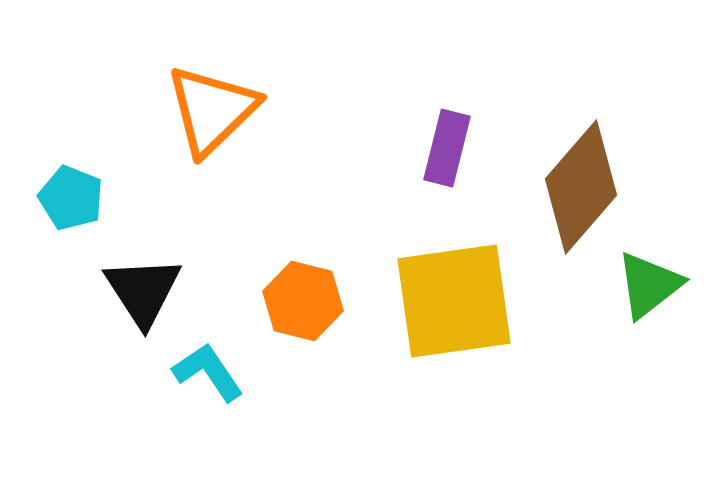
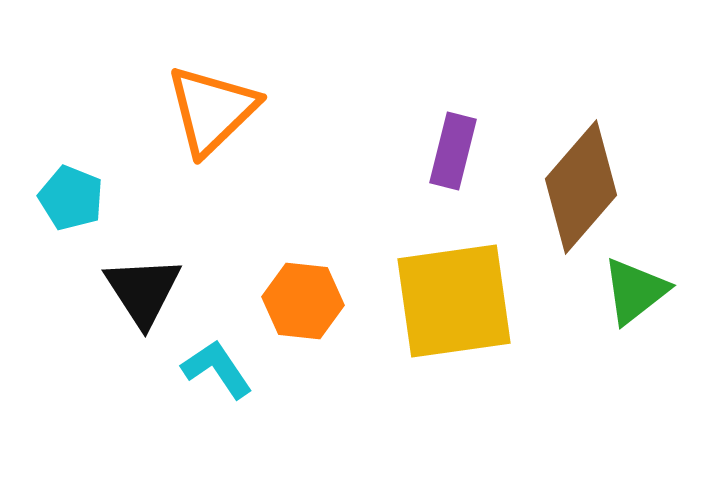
purple rectangle: moved 6 px right, 3 px down
green triangle: moved 14 px left, 6 px down
orange hexagon: rotated 8 degrees counterclockwise
cyan L-shape: moved 9 px right, 3 px up
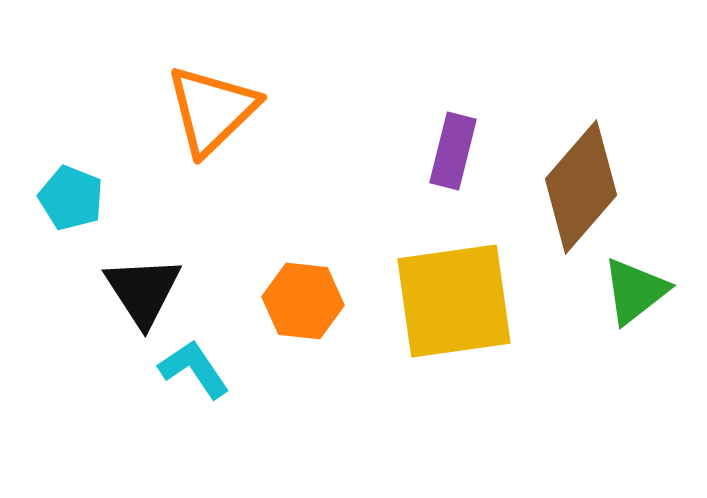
cyan L-shape: moved 23 px left
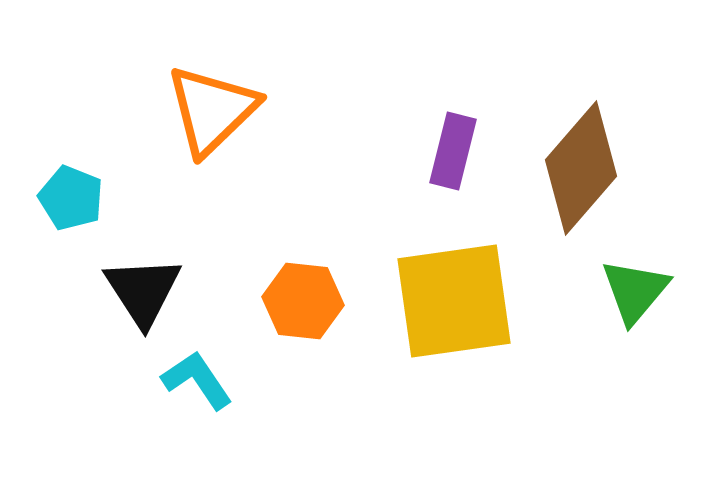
brown diamond: moved 19 px up
green triangle: rotated 12 degrees counterclockwise
cyan L-shape: moved 3 px right, 11 px down
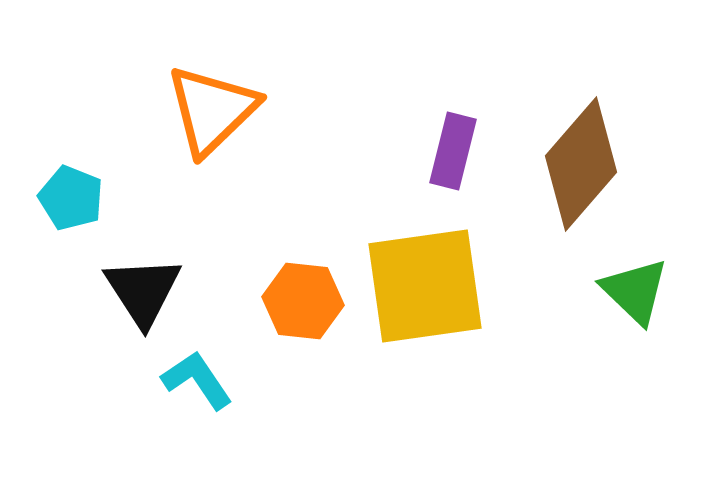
brown diamond: moved 4 px up
green triangle: rotated 26 degrees counterclockwise
yellow square: moved 29 px left, 15 px up
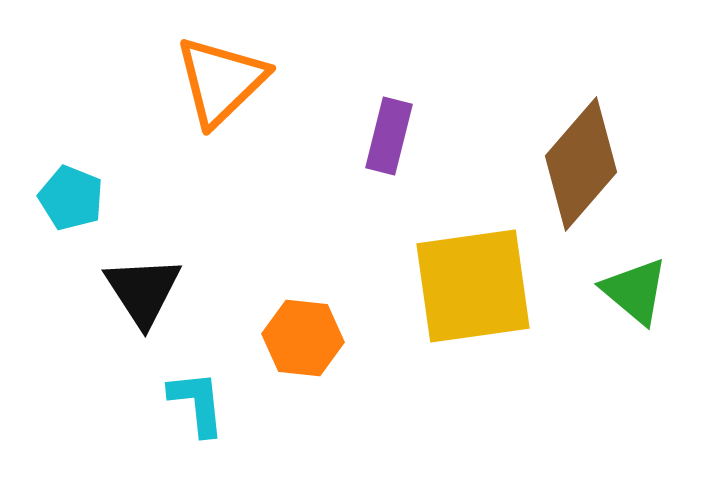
orange triangle: moved 9 px right, 29 px up
purple rectangle: moved 64 px left, 15 px up
yellow square: moved 48 px right
green triangle: rotated 4 degrees counterclockwise
orange hexagon: moved 37 px down
cyan L-shape: moved 23 px down; rotated 28 degrees clockwise
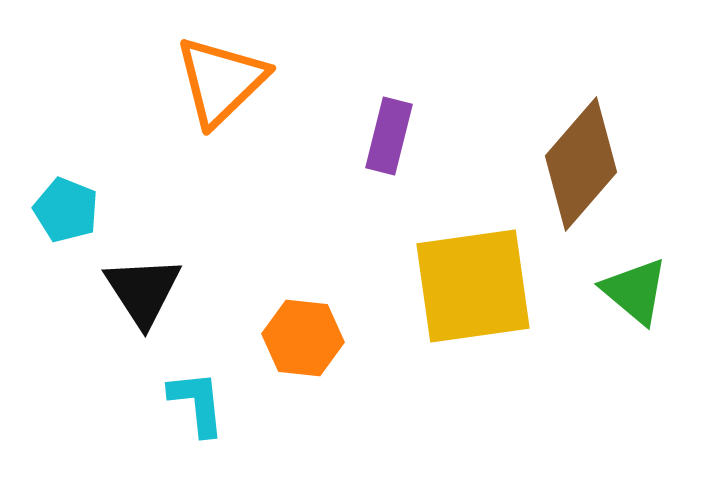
cyan pentagon: moved 5 px left, 12 px down
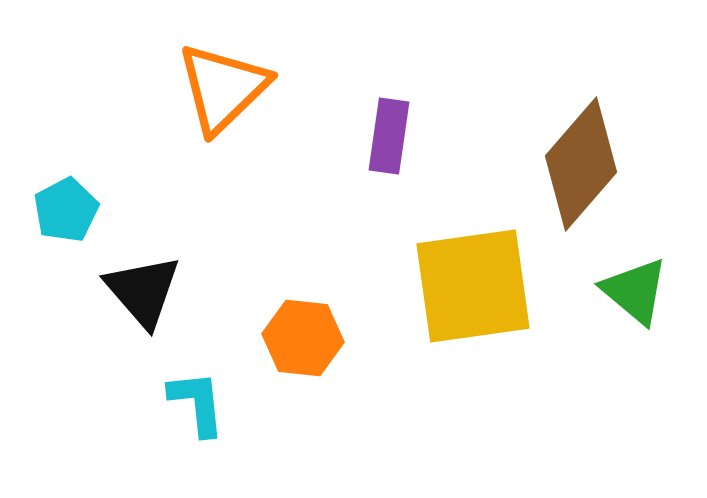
orange triangle: moved 2 px right, 7 px down
purple rectangle: rotated 6 degrees counterclockwise
cyan pentagon: rotated 22 degrees clockwise
black triangle: rotated 8 degrees counterclockwise
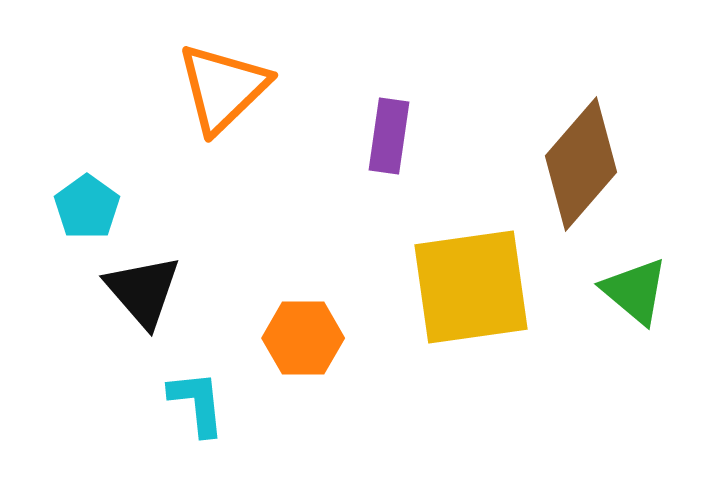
cyan pentagon: moved 21 px right, 3 px up; rotated 8 degrees counterclockwise
yellow square: moved 2 px left, 1 px down
orange hexagon: rotated 6 degrees counterclockwise
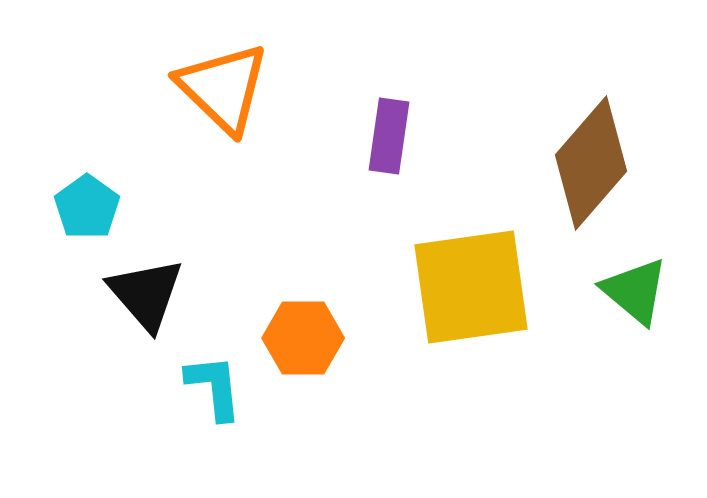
orange triangle: rotated 32 degrees counterclockwise
brown diamond: moved 10 px right, 1 px up
black triangle: moved 3 px right, 3 px down
cyan L-shape: moved 17 px right, 16 px up
